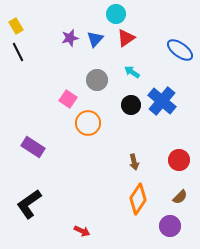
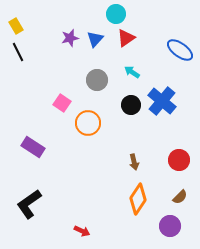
pink square: moved 6 px left, 4 px down
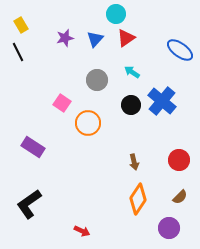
yellow rectangle: moved 5 px right, 1 px up
purple star: moved 5 px left
purple circle: moved 1 px left, 2 px down
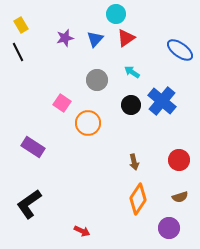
brown semicircle: rotated 28 degrees clockwise
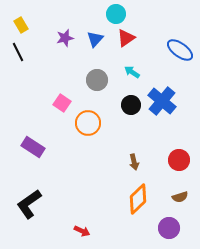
orange diamond: rotated 12 degrees clockwise
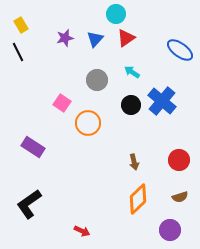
purple circle: moved 1 px right, 2 px down
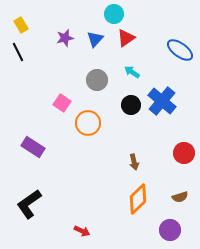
cyan circle: moved 2 px left
red circle: moved 5 px right, 7 px up
